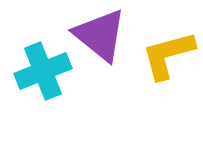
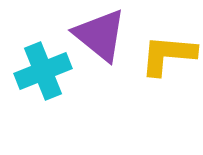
yellow L-shape: rotated 20 degrees clockwise
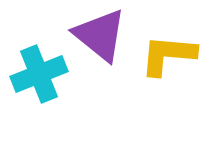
cyan cross: moved 4 px left, 3 px down
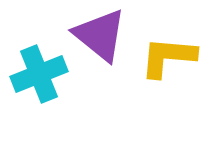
yellow L-shape: moved 2 px down
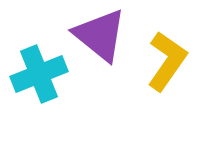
yellow L-shape: moved 1 px left, 4 px down; rotated 120 degrees clockwise
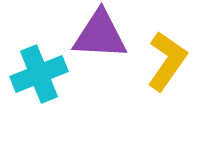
purple triangle: rotated 36 degrees counterclockwise
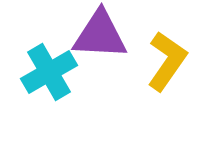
cyan cross: moved 10 px right, 2 px up; rotated 8 degrees counterclockwise
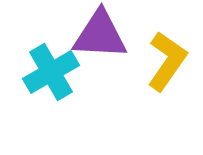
cyan cross: moved 2 px right
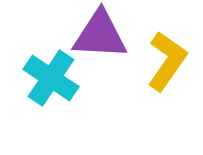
cyan cross: moved 6 px down; rotated 26 degrees counterclockwise
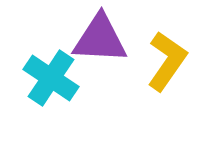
purple triangle: moved 4 px down
